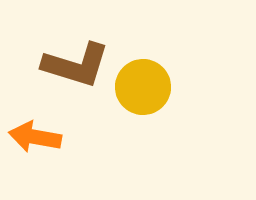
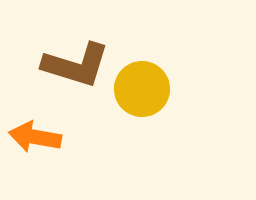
yellow circle: moved 1 px left, 2 px down
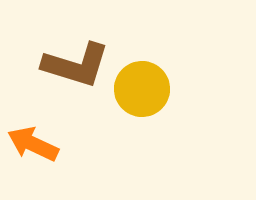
orange arrow: moved 2 px left, 7 px down; rotated 15 degrees clockwise
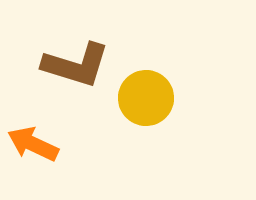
yellow circle: moved 4 px right, 9 px down
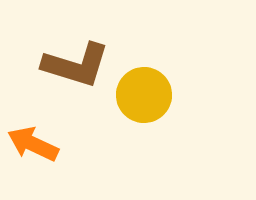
yellow circle: moved 2 px left, 3 px up
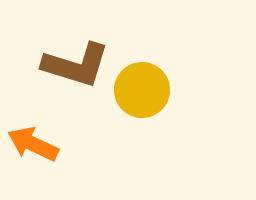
yellow circle: moved 2 px left, 5 px up
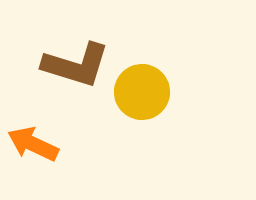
yellow circle: moved 2 px down
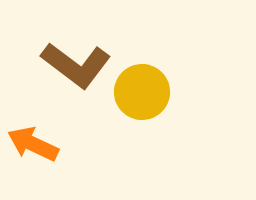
brown L-shape: rotated 20 degrees clockwise
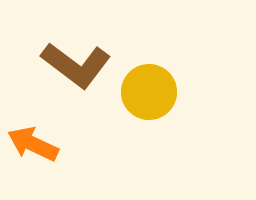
yellow circle: moved 7 px right
